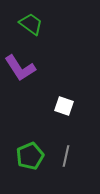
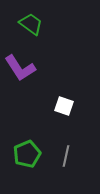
green pentagon: moved 3 px left, 2 px up
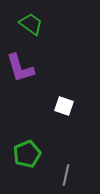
purple L-shape: rotated 16 degrees clockwise
gray line: moved 19 px down
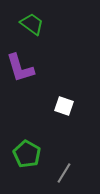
green trapezoid: moved 1 px right
green pentagon: rotated 20 degrees counterclockwise
gray line: moved 2 px left, 2 px up; rotated 20 degrees clockwise
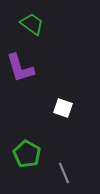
white square: moved 1 px left, 2 px down
gray line: rotated 55 degrees counterclockwise
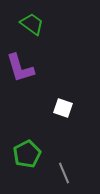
green pentagon: rotated 16 degrees clockwise
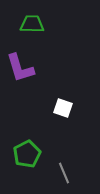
green trapezoid: rotated 35 degrees counterclockwise
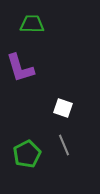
gray line: moved 28 px up
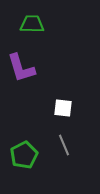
purple L-shape: moved 1 px right
white square: rotated 12 degrees counterclockwise
green pentagon: moved 3 px left, 1 px down
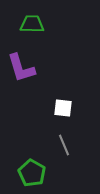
green pentagon: moved 8 px right, 18 px down; rotated 16 degrees counterclockwise
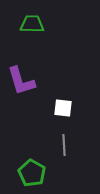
purple L-shape: moved 13 px down
gray line: rotated 20 degrees clockwise
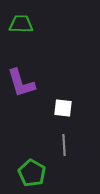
green trapezoid: moved 11 px left
purple L-shape: moved 2 px down
